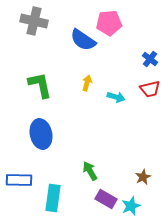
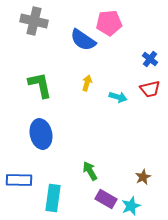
cyan arrow: moved 2 px right
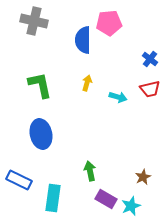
blue semicircle: rotated 56 degrees clockwise
green arrow: rotated 18 degrees clockwise
blue rectangle: rotated 25 degrees clockwise
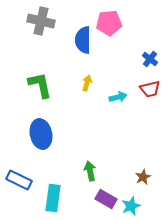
gray cross: moved 7 px right
cyan arrow: rotated 30 degrees counterclockwise
